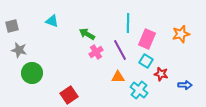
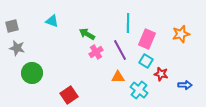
gray star: moved 2 px left, 2 px up
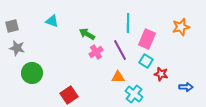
orange star: moved 7 px up
blue arrow: moved 1 px right, 2 px down
cyan cross: moved 5 px left, 4 px down
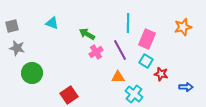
cyan triangle: moved 2 px down
orange star: moved 2 px right
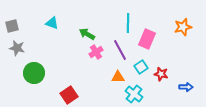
cyan square: moved 5 px left, 6 px down; rotated 24 degrees clockwise
green circle: moved 2 px right
